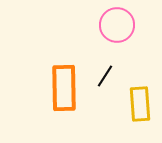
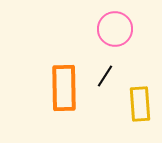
pink circle: moved 2 px left, 4 px down
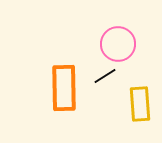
pink circle: moved 3 px right, 15 px down
black line: rotated 25 degrees clockwise
